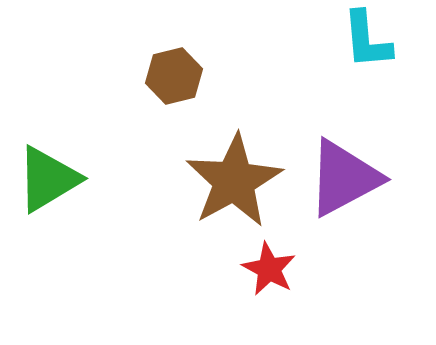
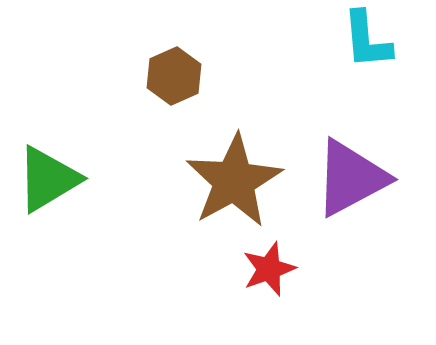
brown hexagon: rotated 10 degrees counterclockwise
purple triangle: moved 7 px right
red star: rotated 24 degrees clockwise
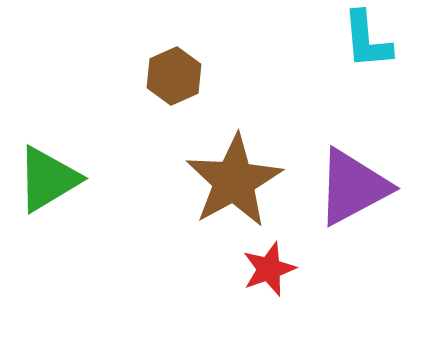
purple triangle: moved 2 px right, 9 px down
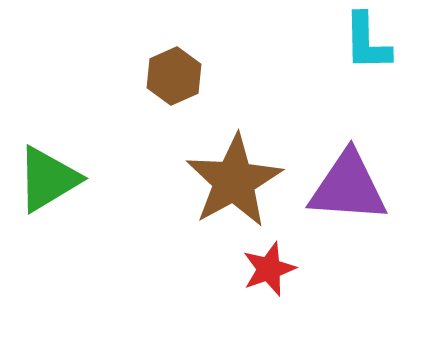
cyan L-shape: moved 2 px down; rotated 4 degrees clockwise
purple triangle: moved 5 px left; rotated 32 degrees clockwise
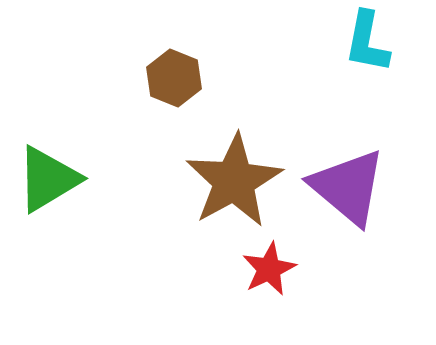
cyan L-shape: rotated 12 degrees clockwise
brown hexagon: moved 2 px down; rotated 14 degrees counterclockwise
purple triangle: rotated 36 degrees clockwise
red star: rotated 6 degrees counterclockwise
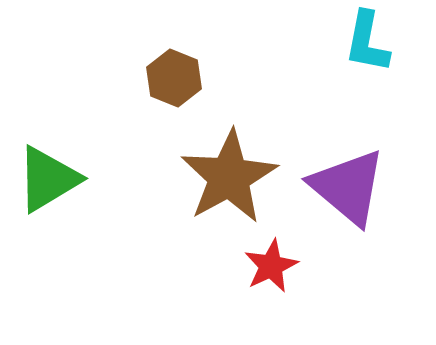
brown star: moved 5 px left, 4 px up
red star: moved 2 px right, 3 px up
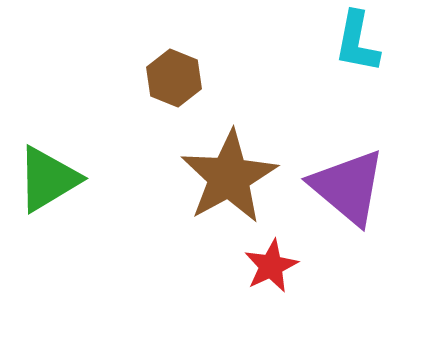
cyan L-shape: moved 10 px left
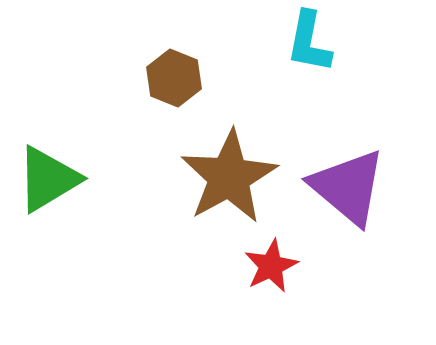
cyan L-shape: moved 48 px left
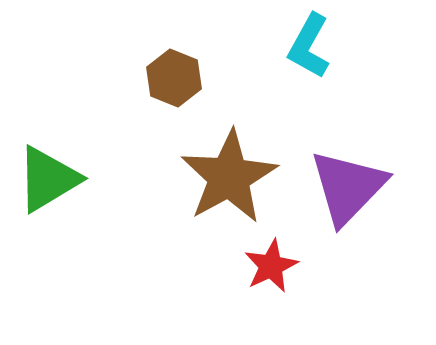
cyan L-shape: moved 4 px down; rotated 18 degrees clockwise
purple triangle: rotated 34 degrees clockwise
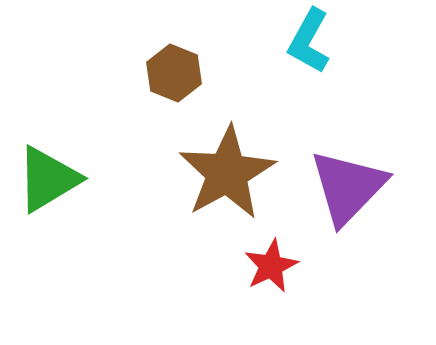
cyan L-shape: moved 5 px up
brown hexagon: moved 5 px up
brown star: moved 2 px left, 4 px up
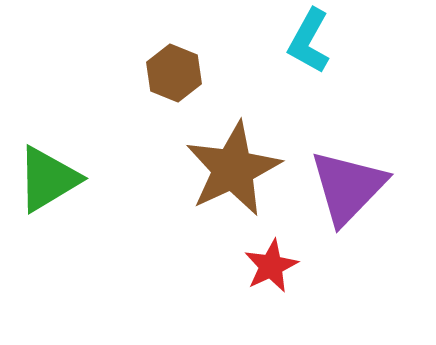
brown star: moved 6 px right, 4 px up; rotated 4 degrees clockwise
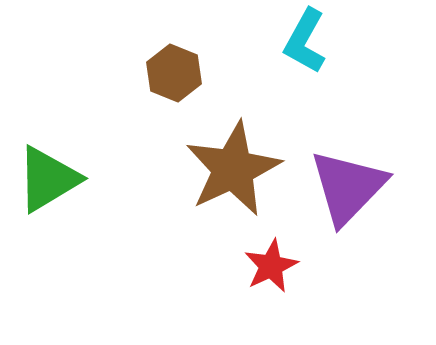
cyan L-shape: moved 4 px left
